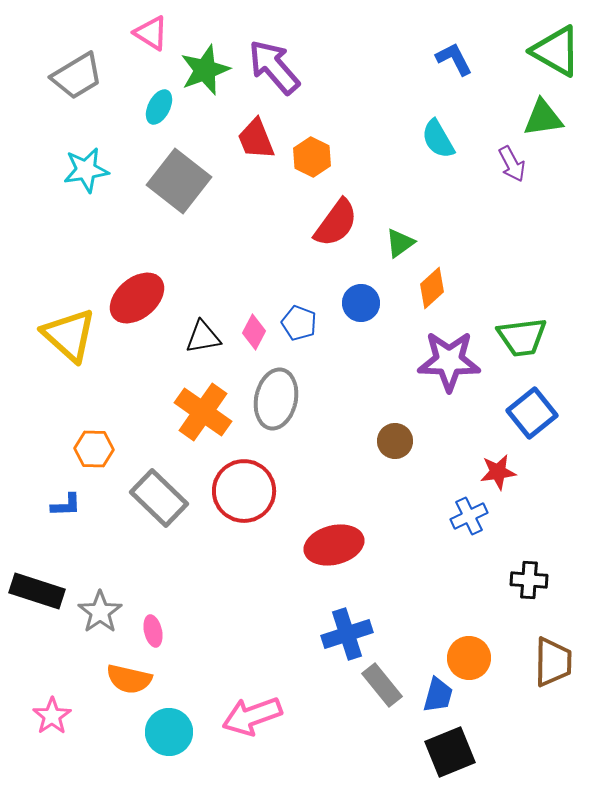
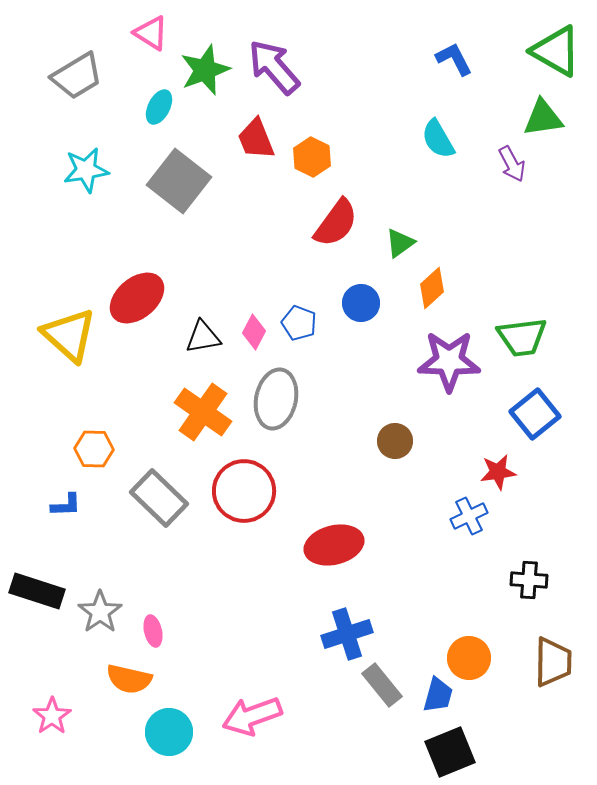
blue square at (532, 413): moved 3 px right, 1 px down
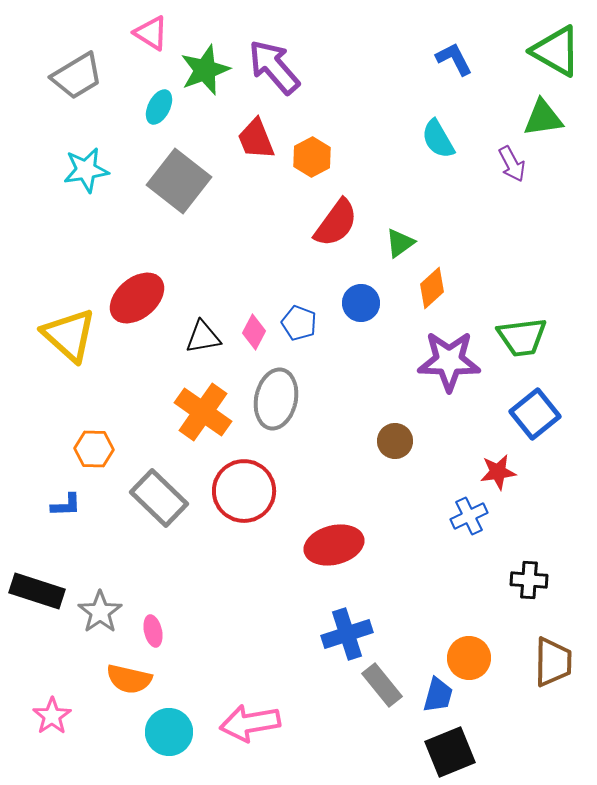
orange hexagon at (312, 157): rotated 6 degrees clockwise
pink arrow at (252, 716): moved 2 px left, 7 px down; rotated 10 degrees clockwise
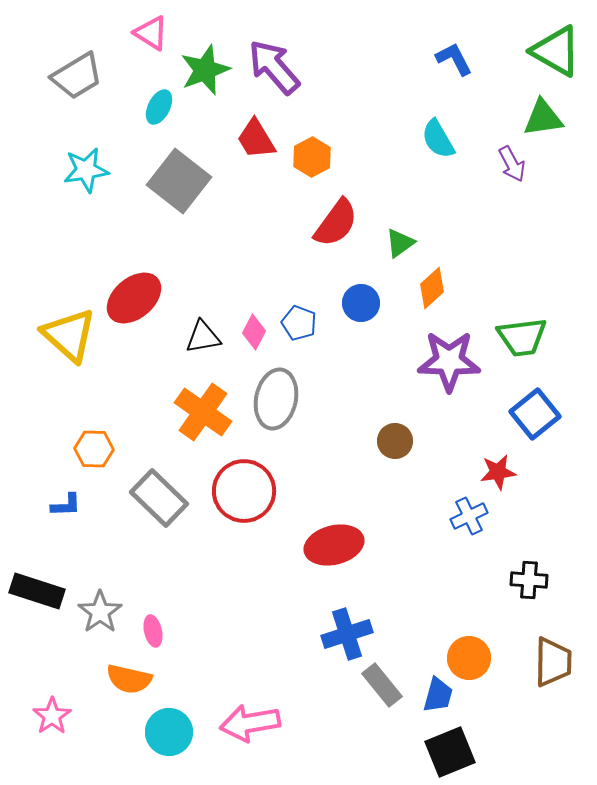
red trapezoid at (256, 139): rotated 9 degrees counterclockwise
red ellipse at (137, 298): moved 3 px left
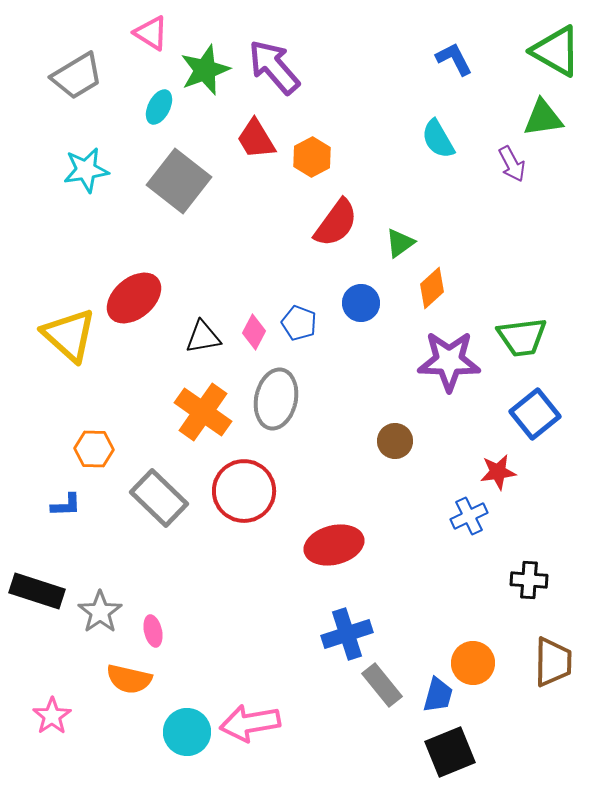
orange circle at (469, 658): moved 4 px right, 5 px down
cyan circle at (169, 732): moved 18 px right
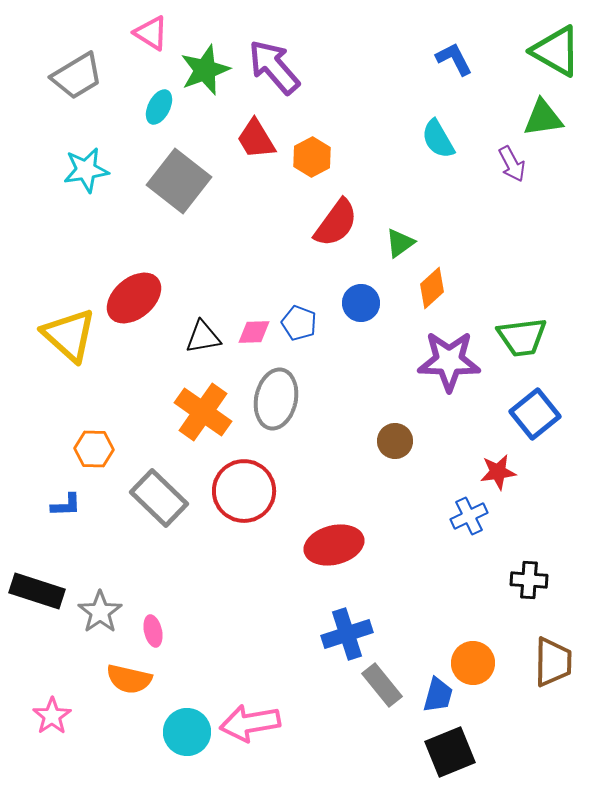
pink diamond at (254, 332): rotated 60 degrees clockwise
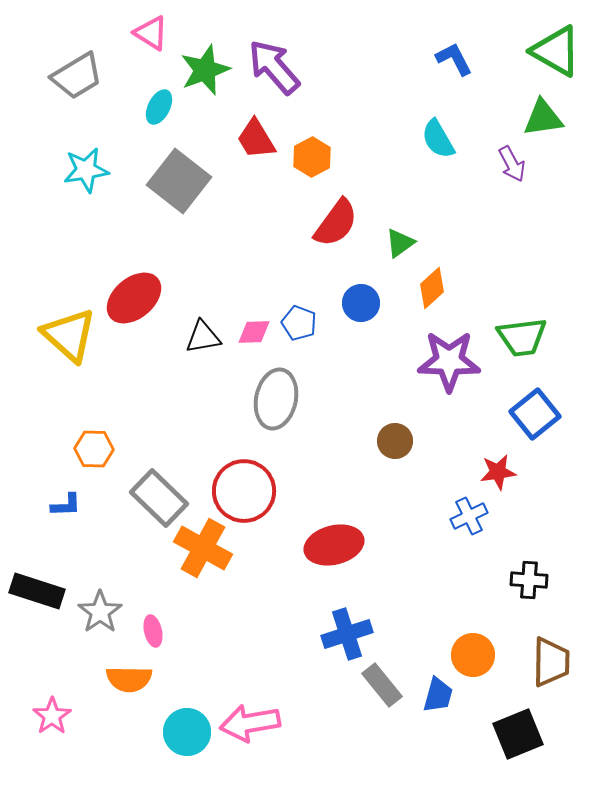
orange cross at (203, 412): moved 136 px down; rotated 6 degrees counterclockwise
brown trapezoid at (553, 662): moved 2 px left
orange circle at (473, 663): moved 8 px up
orange semicircle at (129, 679): rotated 12 degrees counterclockwise
black square at (450, 752): moved 68 px right, 18 px up
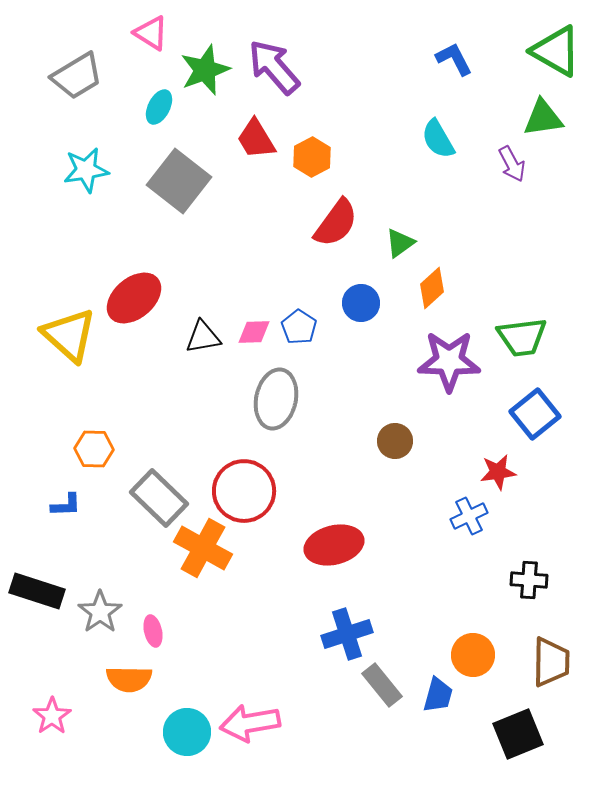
blue pentagon at (299, 323): moved 4 px down; rotated 12 degrees clockwise
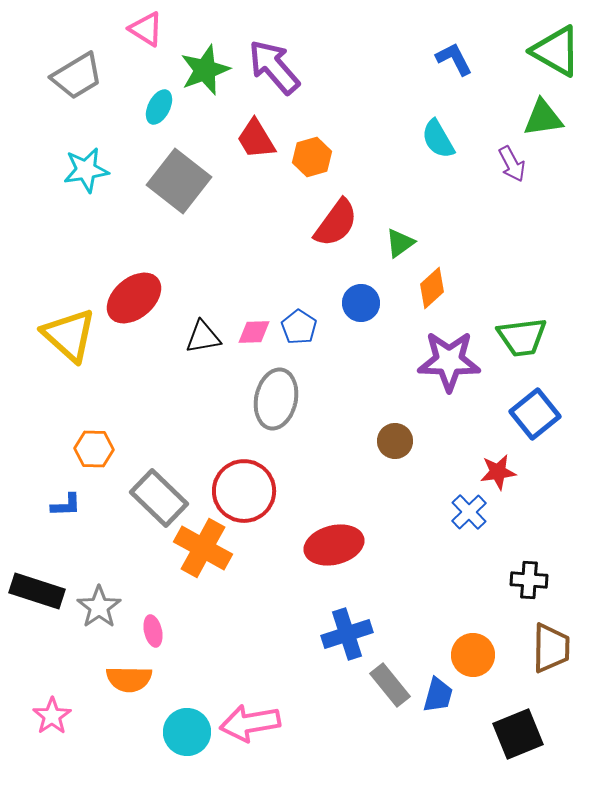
pink triangle at (151, 33): moved 5 px left, 4 px up
orange hexagon at (312, 157): rotated 12 degrees clockwise
blue cross at (469, 516): moved 4 px up; rotated 18 degrees counterclockwise
gray star at (100, 612): moved 1 px left, 5 px up
brown trapezoid at (551, 662): moved 14 px up
gray rectangle at (382, 685): moved 8 px right
